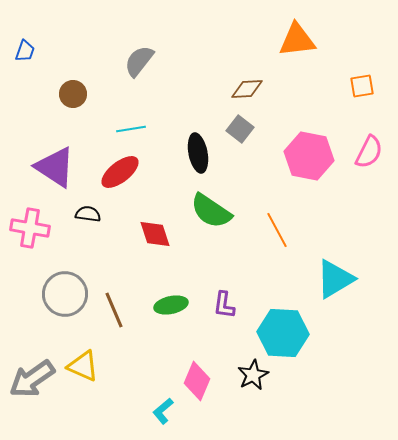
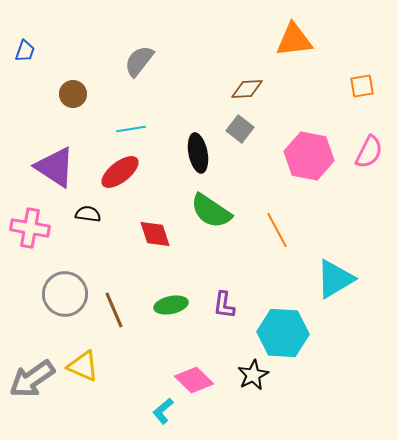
orange triangle: moved 3 px left
pink diamond: moved 3 px left, 1 px up; rotated 69 degrees counterclockwise
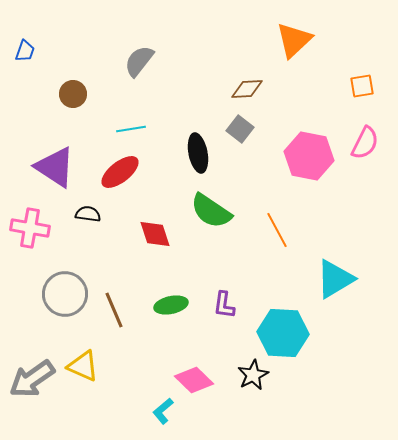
orange triangle: rotated 36 degrees counterclockwise
pink semicircle: moved 4 px left, 9 px up
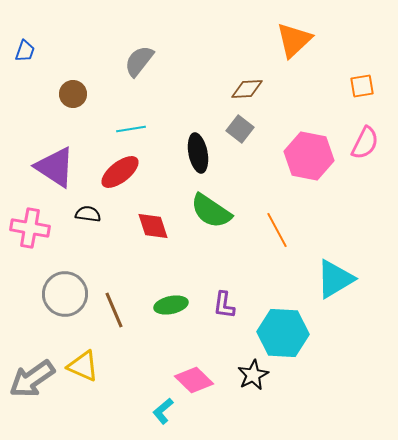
red diamond: moved 2 px left, 8 px up
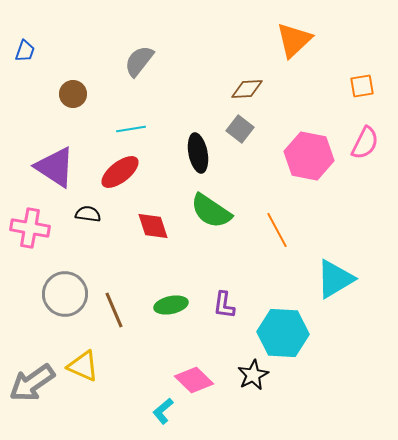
gray arrow: moved 4 px down
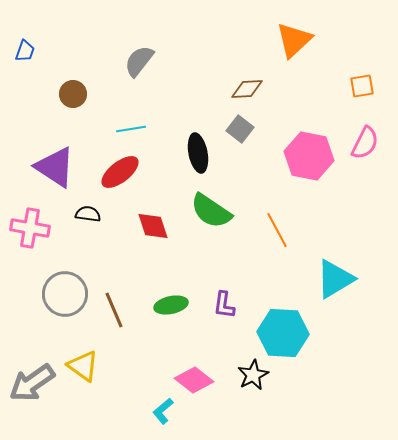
yellow triangle: rotated 12 degrees clockwise
pink diamond: rotated 6 degrees counterclockwise
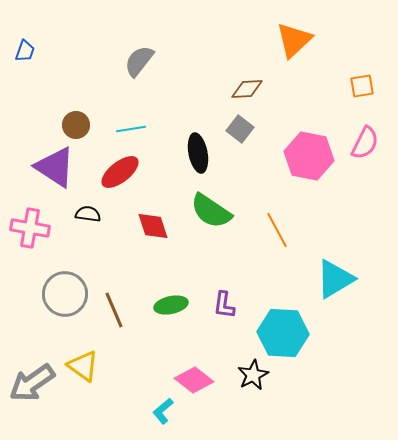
brown circle: moved 3 px right, 31 px down
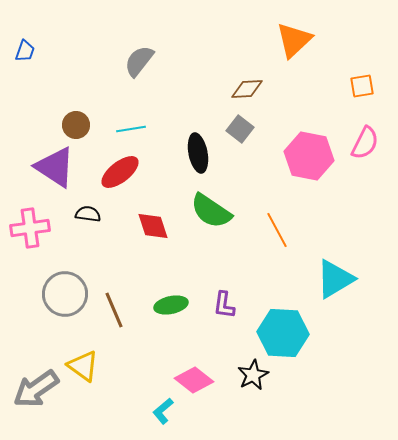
pink cross: rotated 18 degrees counterclockwise
gray arrow: moved 4 px right, 6 px down
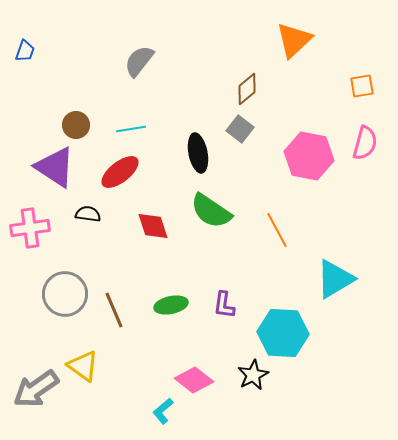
brown diamond: rotated 36 degrees counterclockwise
pink semicircle: rotated 12 degrees counterclockwise
